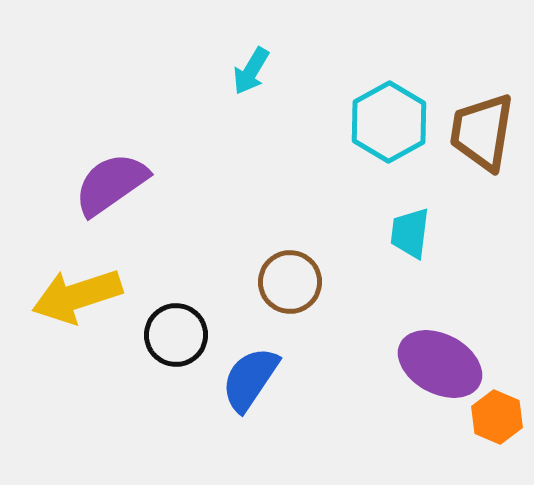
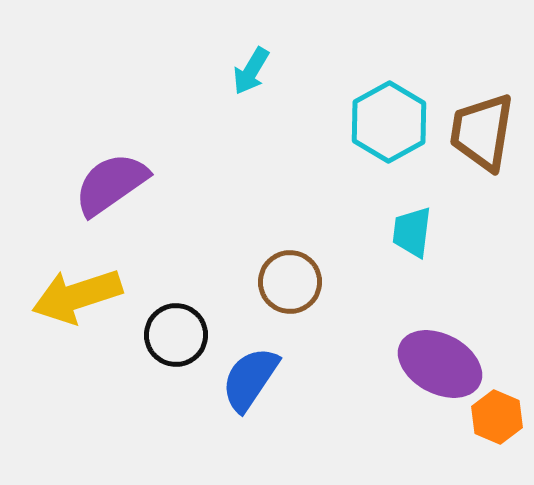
cyan trapezoid: moved 2 px right, 1 px up
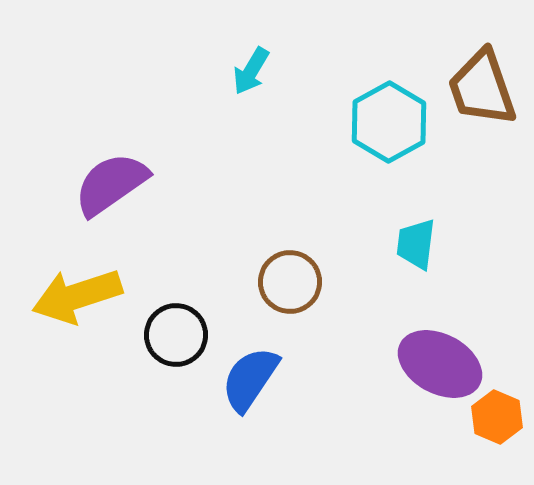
brown trapezoid: moved 44 px up; rotated 28 degrees counterclockwise
cyan trapezoid: moved 4 px right, 12 px down
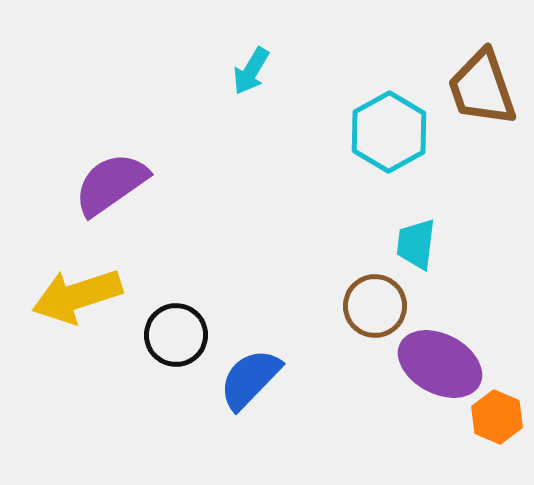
cyan hexagon: moved 10 px down
brown circle: moved 85 px right, 24 px down
blue semicircle: rotated 10 degrees clockwise
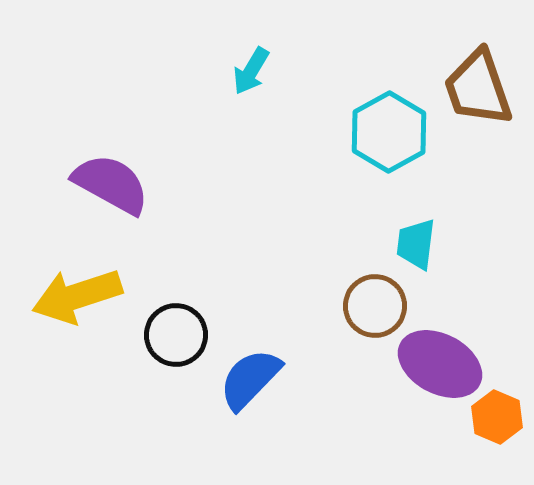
brown trapezoid: moved 4 px left
purple semicircle: rotated 64 degrees clockwise
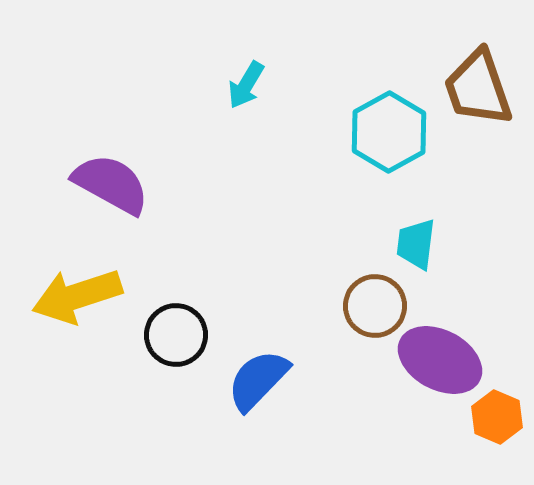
cyan arrow: moved 5 px left, 14 px down
purple ellipse: moved 4 px up
blue semicircle: moved 8 px right, 1 px down
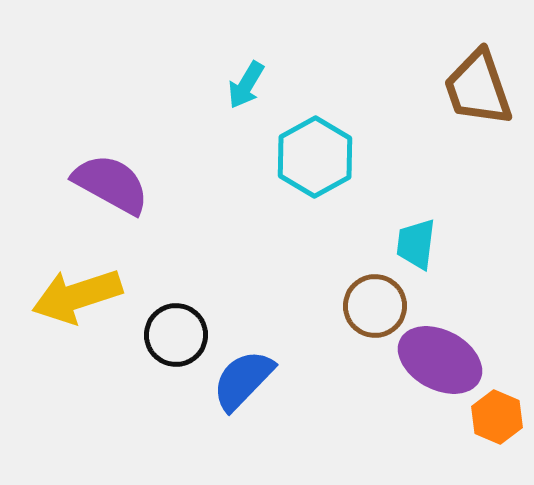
cyan hexagon: moved 74 px left, 25 px down
blue semicircle: moved 15 px left
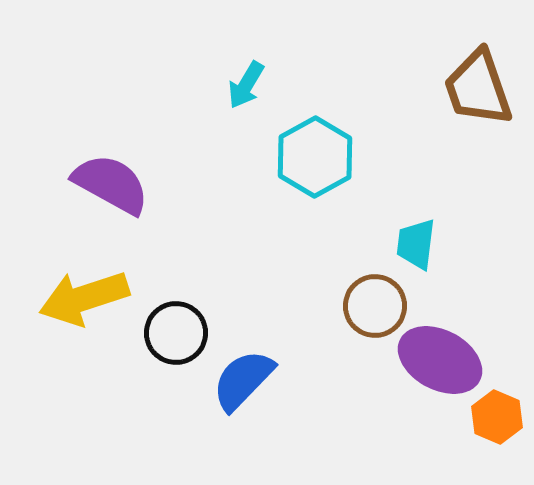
yellow arrow: moved 7 px right, 2 px down
black circle: moved 2 px up
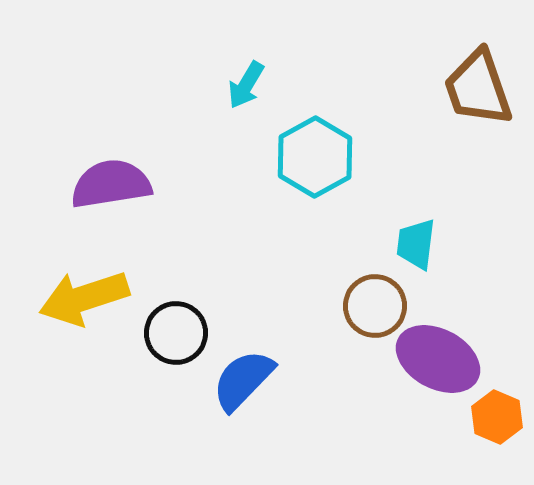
purple semicircle: rotated 38 degrees counterclockwise
purple ellipse: moved 2 px left, 1 px up
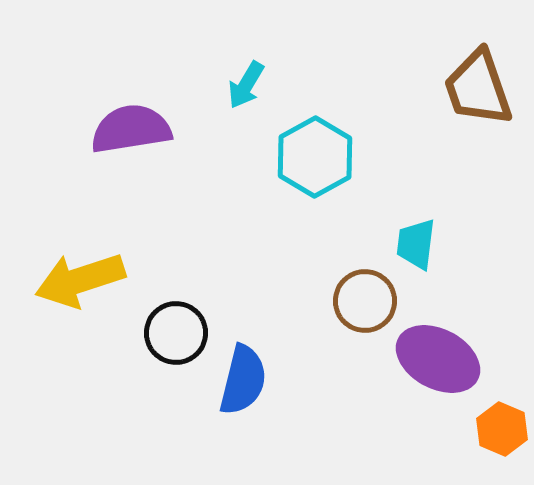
purple semicircle: moved 20 px right, 55 px up
yellow arrow: moved 4 px left, 18 px up
brown circle: moved 10 px left, 5 px up
blue semicircle: rotated 150 degrees clockwise
orange hexagon: moved 5 px right, 12 px down
